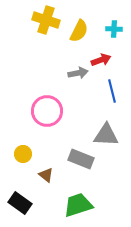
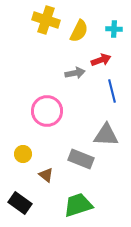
gray arrow: moved 3 px left
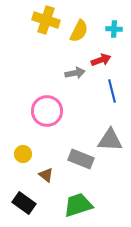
gray triangle: moved 4 px right, 5 px down
black rectangle: moved 4 px right
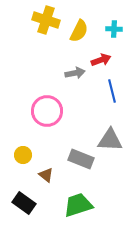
yellow circle: moved 1 px down
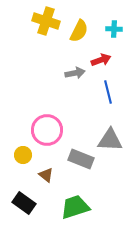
yellow cross: moved 1 px down
blue line: moved 4 px left, 1 px down
pink circle: moved 19 px down
green trapezoid: moved 3 px left, 2 px down
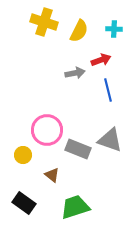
yellow cross: moved 2 px left, 1 px down
blue line: moved 2 px up
gray triangle: rotated 16 degrees clockwise
gray rectangle: moved 3 px left, 10 px up
brown triangle: moved 6 px right
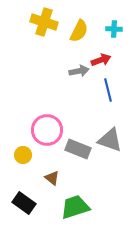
gray arrow: moved 4 px right, 2 px up
brown triangle: moved 3 px down
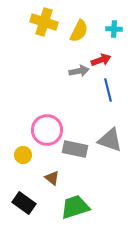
gray rectangle: moved 3 px left; rotated 10 degrees counterclockwise
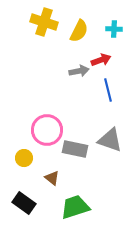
yellow circle: moved 1 px right, 3 px down
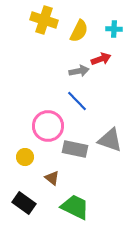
yellow cross: moved 2 px up
red arrow: moved 1 px up
blue line: moved 31 px left, 11 px down; rotated 30 degrees counterclockwise
pink circle: moved 1 px right, 4 px up
yellow circle: moved 1 px right, 1 px up
green trapezoid: rotated 44 degrees clockwise
